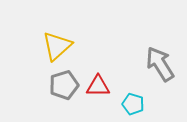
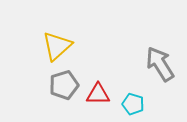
red triangle: moved 8 px down
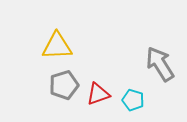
yellow triangle: rotated 40 degrees clockwise
red triangle: rotated 20 degrees counterclockwise
cyan pentagon: moved 4 px up
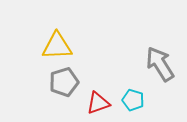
gray pentagon: moved 3 px up
red triangle: moved 9 px down
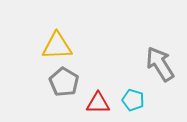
gray pentagon: rotated 24 degrees counterclockwise
red triangle: rotated 20 degrees clockwise
